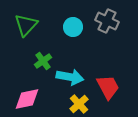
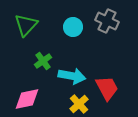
cyan arrow: moved 2 px right, 1 px up
red trapezoid: moved 1 px left, 1 px down
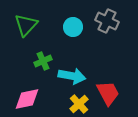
green cross: rotated 12 degrees clockwise
red trapezoid: moved 1 px right, 5 px down
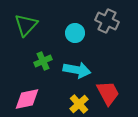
cyan circle: moved 2 px right, 6 px down
cyan arrow: moved 5 px right, 6 px up
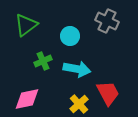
green triangle: rotated 10 degrees clockwise
cyan circle: moved 5 px left, 3 px down
cyan arrow: moved 1 px up
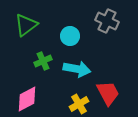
pink diamond: rotated 16 degrees counterclockwise
yellow cross: rotated 12 degrees clockwise
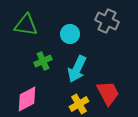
green triangle: rotated 45 degrees clockwise
cyan circle: moved 2 px up
cyan arrow: rotated 104 degrees clockwise
